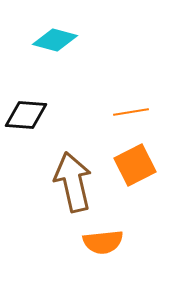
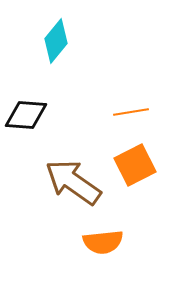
cyan diamond: moved 1 px right, 1 px down; rotated 66 degrees counterclockwise
brown arrow: rotated 42 degrees counterclockwise
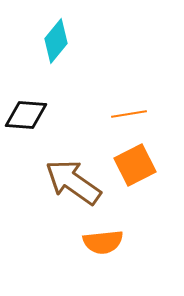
orange line: moved 2 px left, 2 px down
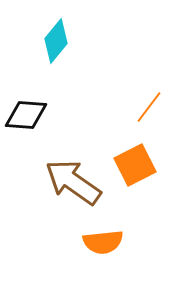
orange line: moved 20 px right, 7 px up; rotated 44 degrees counterclockwise
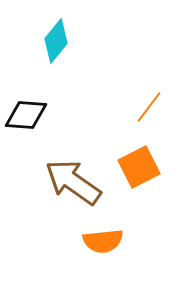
orange square: moved 4 px right, 2 px down
orange semicircle: moved 1 px up
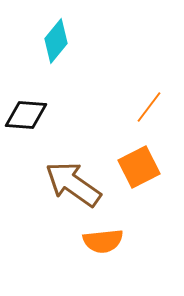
brown arrow: moved 2 px down
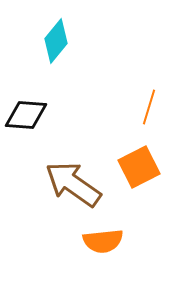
orange line: rotated 20 degrees counterclockwise
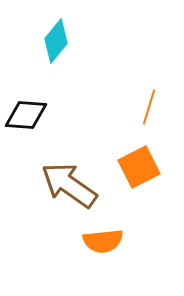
brown arrow: moved 4 px left, 1 px down
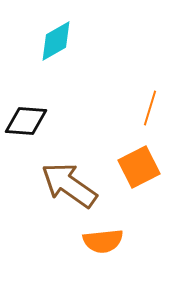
cyan diamond: rotated 21 degrees clockwise
orange line: moved 1 px right, 1 px down
black diamond: moved 6 px down
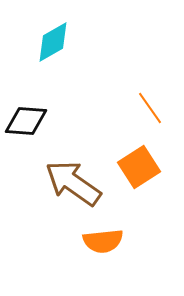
cyan diamond: moved 3 px left, 1 px down
orange line: rotated 52 degrees counterclockwise
orange square: rotated 6 degrees counterclockwise
brown arrow: moved 4 px right, 2 px up
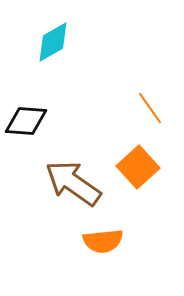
orange square: moved 1 px left; rotated 9 degrees counterclockwise
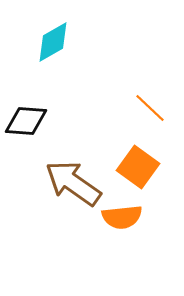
orange line: rotated 12 degrees counterclockwise
orange square: rotated 12 degrees counterclockwise
orange semicircle: moved 19 px right, 24 px up
